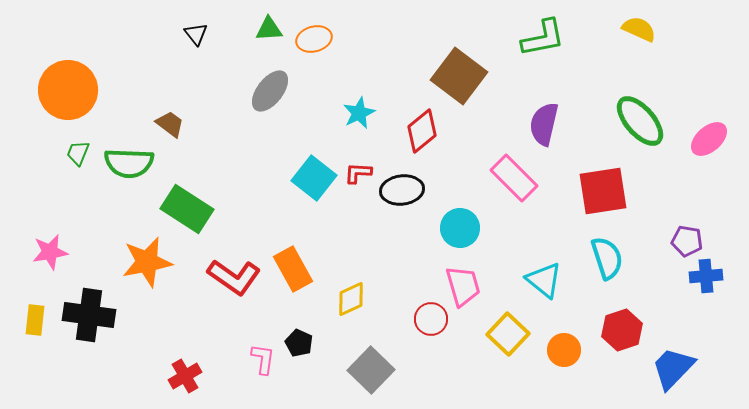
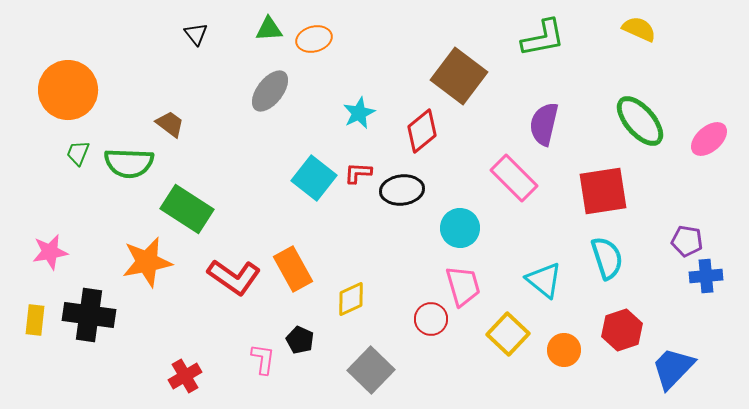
black pentagon at (299, 343): moved 1 px right, 3 px up
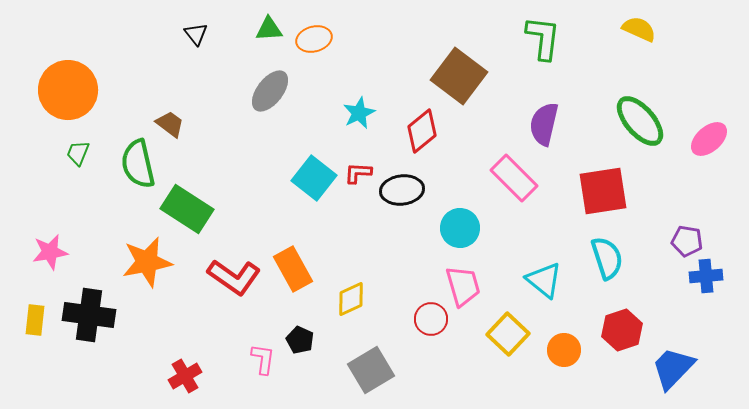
green L-shape at (543, 38): rotated 72 degrees counterclockwise
green semicircle at (129, 163): moved 9 px right, 1 px down; rotated 75 degrees clockwise
gray square at (371, 370): rotated 15 degrees clockwise
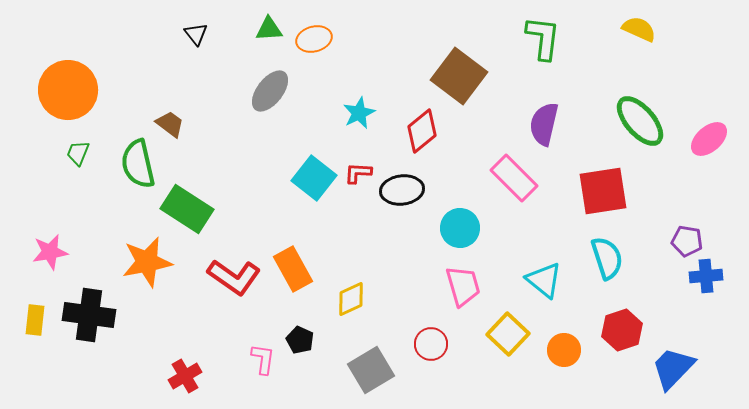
red circle at (431, 319): moved 25 px down
